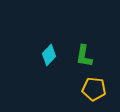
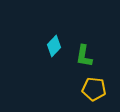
cyan diamond: moved 5 px right, 9 px up
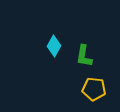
cyan diamond: rotated 15 degrees counterclockwise
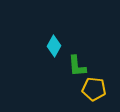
green L-shape: moved 7 px left, 10 px down; rotated 15 degrees counterclockwise
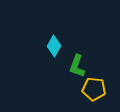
green L-shape: rotated 25 degrees clockwise
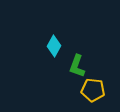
yellow pentagon: moved 1 px left, 1 px down
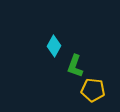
green L-shape: moved 2 px left
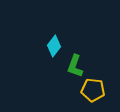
cyan diamond: rotated 10 degrees clockwise
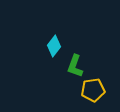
yellow pentagon: rotated 15 degrees counterclockwise
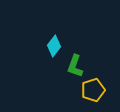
yellow pentagon: rotated 10 degrees counterclockwise
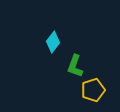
cyan diamond: moved 1 px left, 4 px up
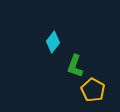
yellow pentagon: rotated 25 degrees counterclockwise
